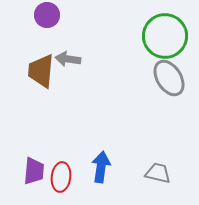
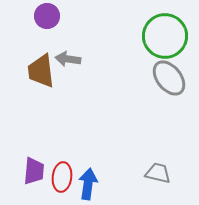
purple circle: moved 1 px down
brown trapezoid: rotated 12 degrees counterclockwise
gray ellipse: rotated 6 degrees counterclockwise
blue arrow: moved 13 px left, 17 px down
red ellipse: moved 1 px right
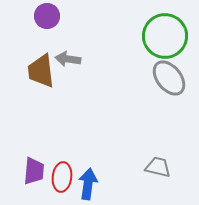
gray trapezoid: moved 6 px up
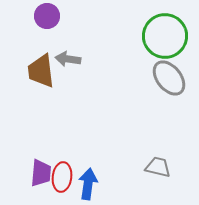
purple trapezoid: moved 7 px right, 2 px down
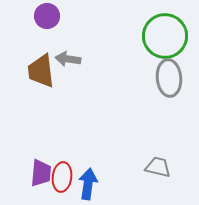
gray ellipse: rotated 33 degrees clockwise
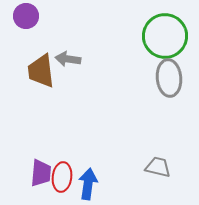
purple circle: moved 21 px left
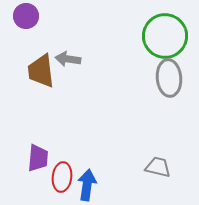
purple trapezoid: moved 3 px left, 15 px up
blue arrow: moved 1 px left, 1 px down
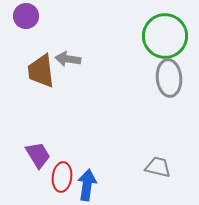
purple trapezoid: moved 3 px up; rotated 36 degrees counterclockwise
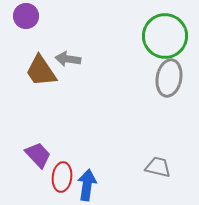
brown trapezoid: rotated 27 degrees counterclockwise
gray ellipse: rotated 15 degrees clockwise
purple trapezoid: rotated 12 degrees counterclockwise
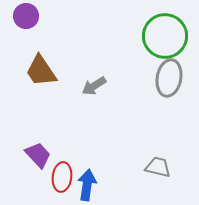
gray arrow: moved 26 px right, 27 px down; rotated 40 degrees counterclockwise
